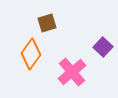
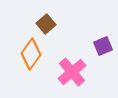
brown square: moved 1 px left, 1 px down; rotated 24 degrees counterclockwise
purple square: moved 1 px up; rotated 24 degrees clockwise
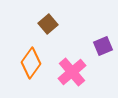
brown square: moved 2 px right
orange diamond: moved 9 px down
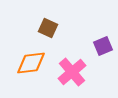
brown square: moved 4 px down; rotated 24 degrees counterclockwise
orange diamond: rotated 48 degrees clockwise
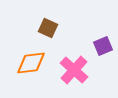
pink cross: moved 2 px right, 2 px up; rotated 8 degrees counterclockwise
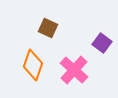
purple square: moved 1 px left, 3 px up; rotated 30 degrees counterclockwise
orange diamond: moved 2 px right, 2 px down; rotated 64 degrees counterclockwise
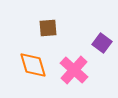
brown square: rotated 30 degrees counterclockwise
orange diamond: rotated 36 degrees counterclockwise
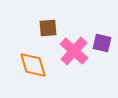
purple square: rotated 24 degrees counterclockwise
pink cross: moved 19 px up
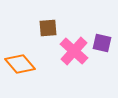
orange diamond: moved 13 px left, 1 px up; rotated 24 degrees counterclockwise
